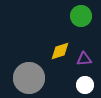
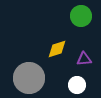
yellow diamond: moved 3 px left, 2 px up
white circle: moved 8 px left
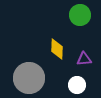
green circle: moved 1 px left, 1 px up
yellow diamond: rotated 70 degrees counterclockwise
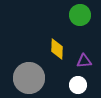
purple triangle: moved 2 px down
white circle: moved 1 px right
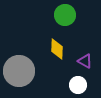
green circle: moved 15 px left
purple triangle: moved 1 px right; rotated 35 degrees clockwise
gray circle: moved 10 px left, 7 px up
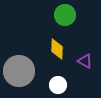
white circle: moved 20 px left
